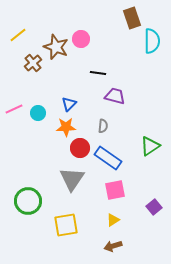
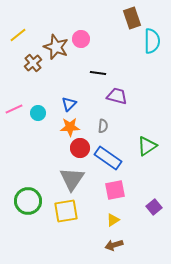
purple trapezoid: moved 2 px right
orange star: moved 4 px right
green triangle: moved 3 px left
yellow square: moved 14 px up
brown arrow: moved 1 px right, 1 px up
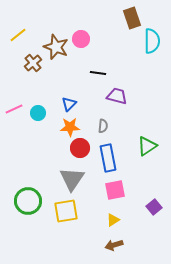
blue rectangle: rotated 44 degrees clockwise
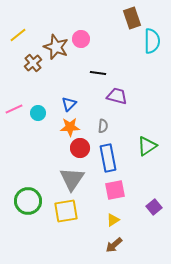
brown arrow: rotated 24 degrees counterclockwise
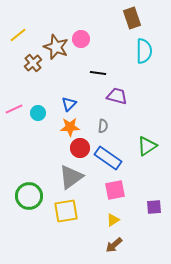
cyan semicircle: moved 8 px left, 10 px down
blue rectangle: rotated 44 degrees counterclockwise
gray triangle: moved 1 px left, 2 px up; rotated 20 degrees clockwise
green circle: moved 1 px right, 5 px up
purple square: rotated 35 degrees clockwise
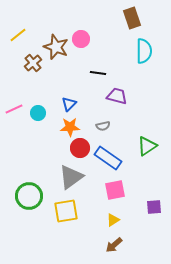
gray semicircle: rotated 72 degrees clockwise
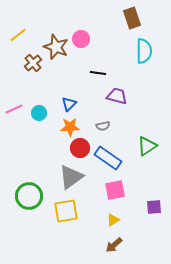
cyan circle: moved 1 px right
